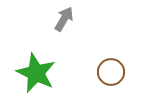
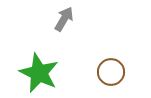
green star: moved 3 px right
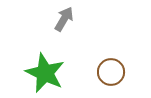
green star: moved 6 px right
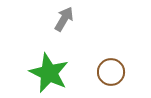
green star: moved 4 px right
